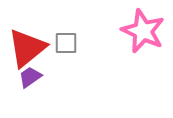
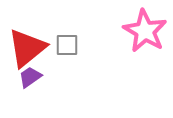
pink star: moved 2 px right; rotated 6 degrees clockwise
gray square: moved 1 px right, 2 px down
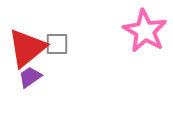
gray square: moved 10 px left, 1 px up
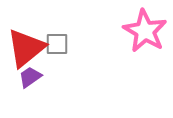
red triangle: moved 1 px left
